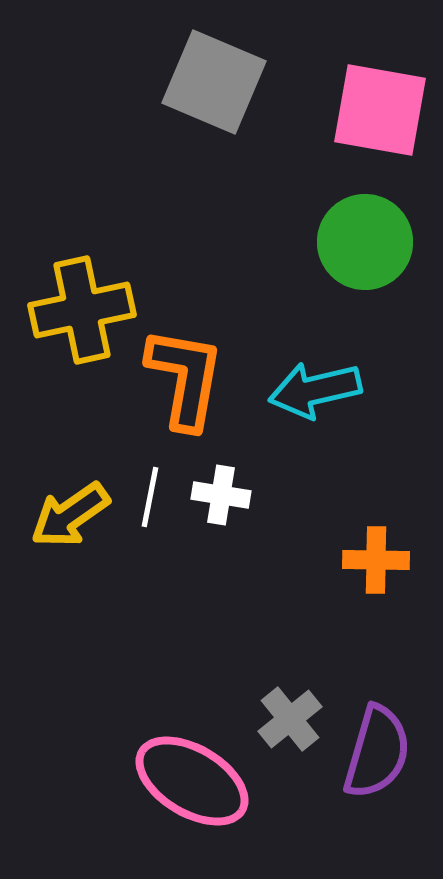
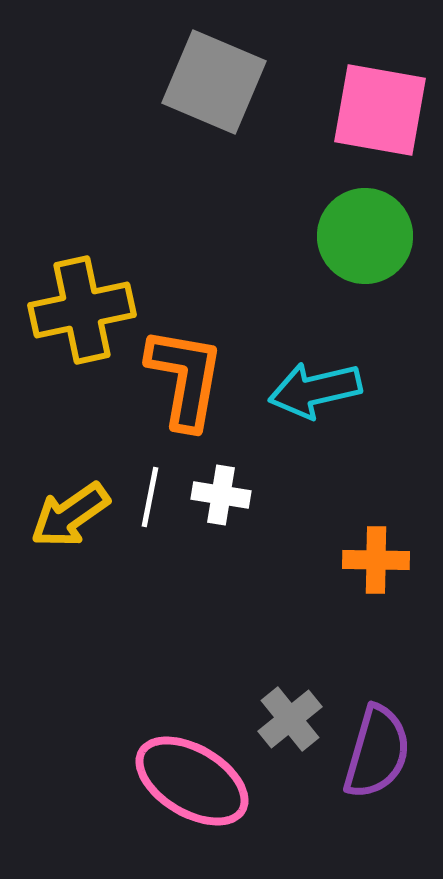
green circle: moved 6 px up
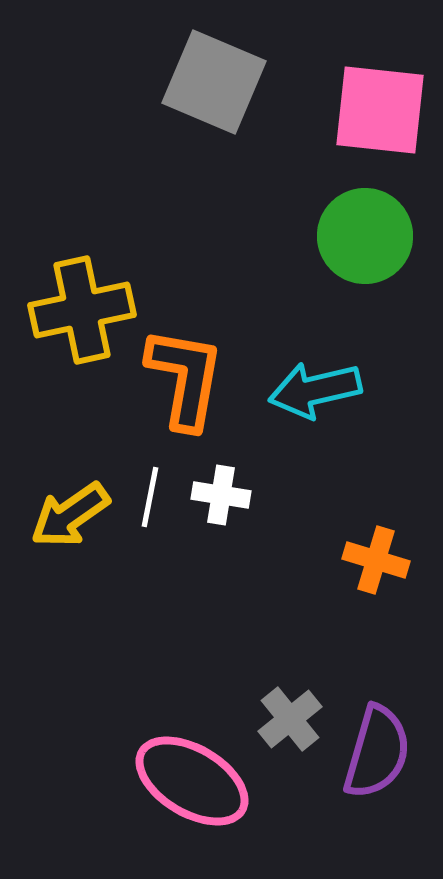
pink square: rotated 4 degrees counterclockwise
orange cross: rotated 16 degrees clockwise
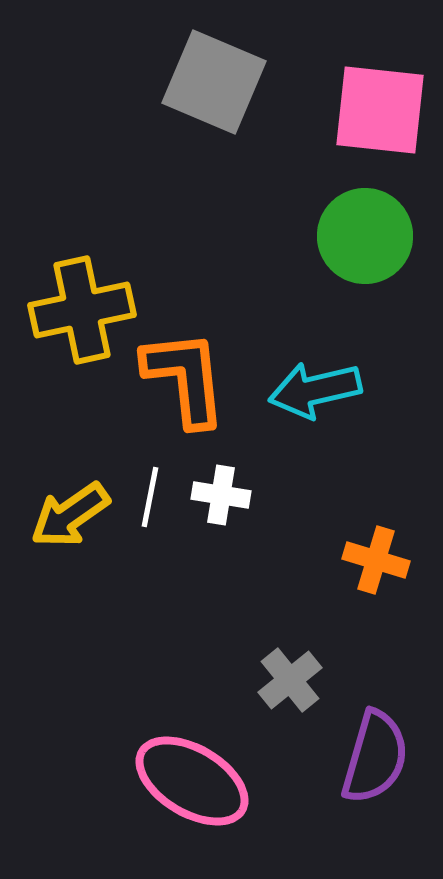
orange L-shape: rotated 16 degrees counterclockwise
gray cross: moved 39 px up
purple semicircle: moved 2 px left, 5 px down
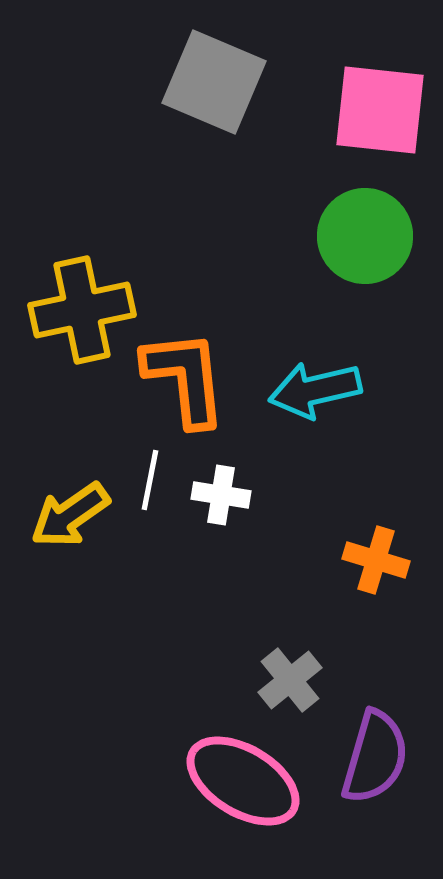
white line: moved 17 px up
pink ellipse: moved 51 px right
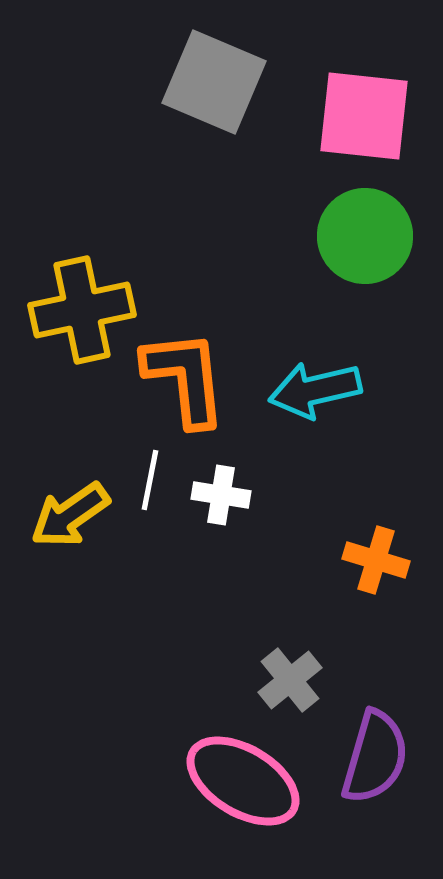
pink square: moved 16 px left, 6 px down
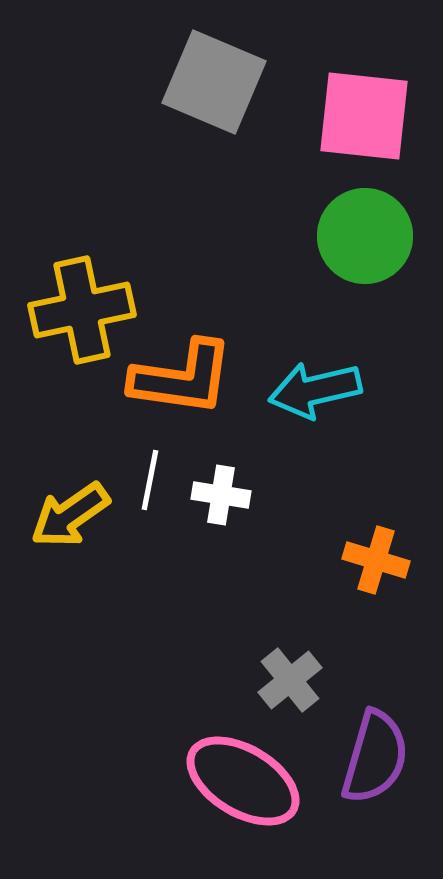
orange L-shape: moved 3 px left; rotated 104 degrees clockwise
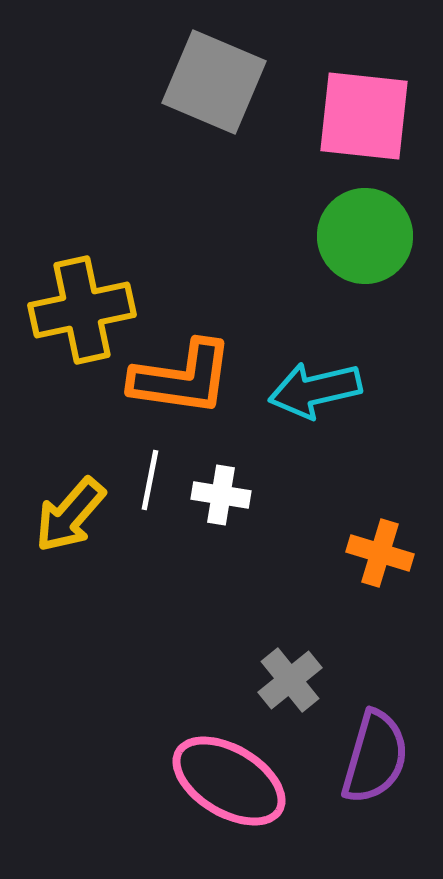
yellow arrow: rotated 14 degrees counterclockwise
orange cross: moved 4 px right, 7 px up
pink ellipse: moved 14 px left
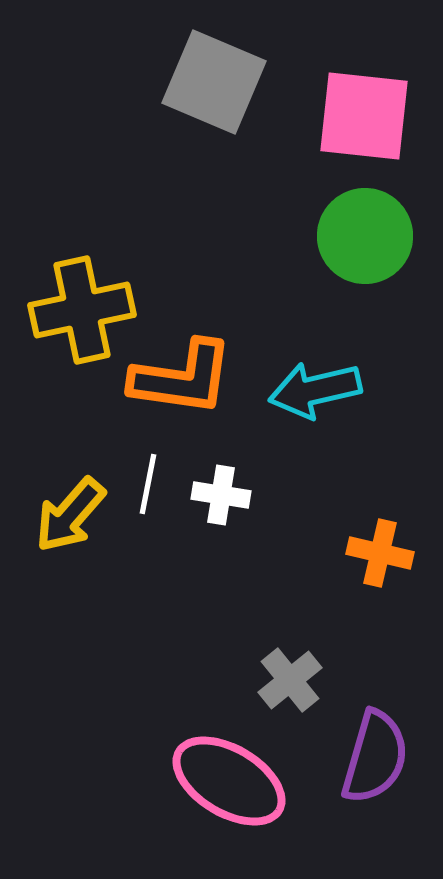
white line: moved 2 px left, 4 px down
orange cross: rotated 4 degrees counterclockwise
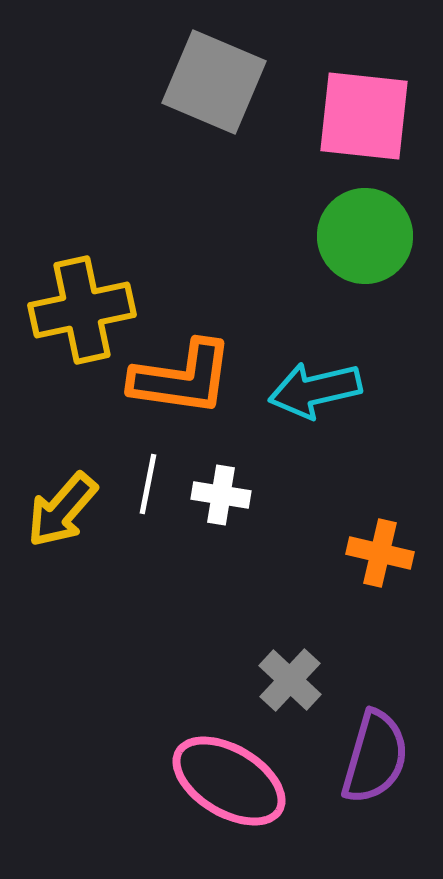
yellow arrow: moved 8 px left, 5 px up
gray cross: rotated 8 degrees counterclockwise
